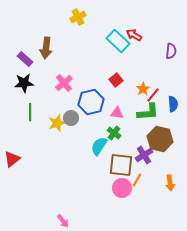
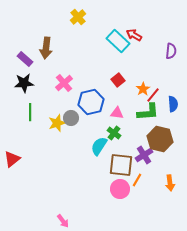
yellow cross: rotated 14 degrees counterclockwise
red square: moved 2 px right
pink circle: moved 2 px left, 1 px down
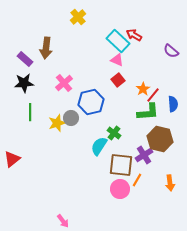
purple semicircle: rotated 126 degrees clockwise
pink triangle: moved 53 px up; rotated 16 degrees clockwise
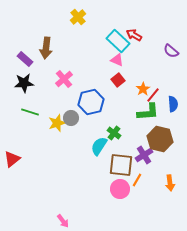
pink cross: moved 4 px up
green line: rotated 72 degrees counterclockwise
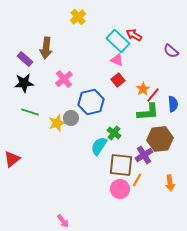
brown hexagon: rotated 20 degrees counterclockwise
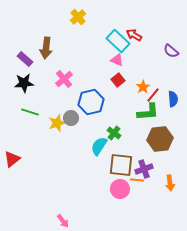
orange star: moved 2 px up
blue semicircle: moved 5 px up
purple cross: moved 14 px down; rotated 12 degrees clockwise
orange line: rotated 64 degrees clockwise
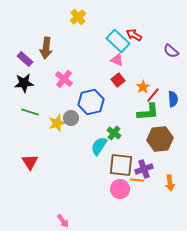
pink cross: rotated 12 degrees counterclockwise
red triangle: moved 18 px right, 3 px down; rotated 24 degrees counterclockwise
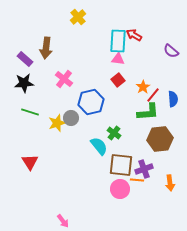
cyan rectangle: rotated 50 degrees clockwise
pink triangle: moved 1 px right, 1 px up; rotated 16 degrees counterclockwise
cyan semicircle: rotated 108 degrees clockwise
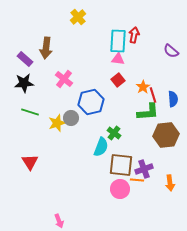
red arrow: rotated 70 degrees clockwise
red line: rotated 56 degrees counterclockwise
brown hexagon: moved 6 px right, 4 px up
cyan semicircle: moved 2 px right, 1 px down; rotated 60 degrees clockwise
pink arrow: moved 4 px left; rotated 16 degrees clockwise
